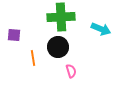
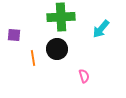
cyan arrow: rotated 108 degrees clockwise
black circle: moved 1 px left, 2 px down
pink semicircle: moved 13 px right, 5 px down
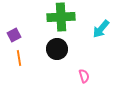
purple square: rotated 32 degrees counterclockwise
orange line: moved 14 px left
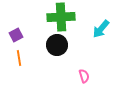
purple square: moved 2 px right
black circle: moved 4 px up
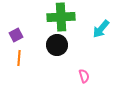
orange line: rotated 14 degrees clockwise
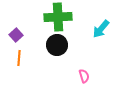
green cross: moved 3 px left
purple square: rotated 16 degrees counterclockwise
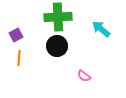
cyan arrow: rotated 90 degrees clockwise
purple square: rotated 16 degrees clockwise
black circle: moved 1 px down
pink semicircle: rotated 144 degrees clockwise
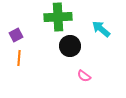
black circle: moved 13 px right
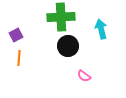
green cross: moved 3 px right
cyan arrow: rotated 36 degrees clockwise
black circle: moved 2 px left
